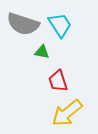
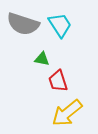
green triangle: moved 7 px down
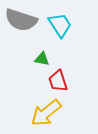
gray semicircle: moved 2 px left, 4 px up
yellow arrow: moved 21 px left
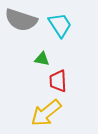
red trapezoid: rotated 15 degrees clockwise
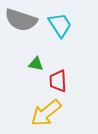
green triangle: moved 6 px left, 5 px down
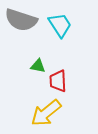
green triangle: moved 2 px right, 2 px down
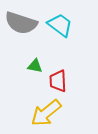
gray semicircle: moved 3 px down
cyan trapezoid: rotated 20 degrees counterclockwise
green triangle: moved 3 px left
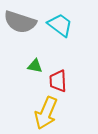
gray semicircle: moved 1 px left, 1 px up
yellow arrow: rotated 28 degrees counterclockwise
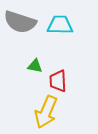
cyan trapezoid: rotated 36 degrees counterclockwise
yellow arrow: moved 1 px up
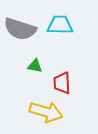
gray semicircle: moved 7 px down
red trapezoid: moved 4 px right, 2 px down
yellow arrow: rotated 96 degrees counterclockwise
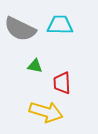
gray semicircle: rotated 8 degrees clockwise
